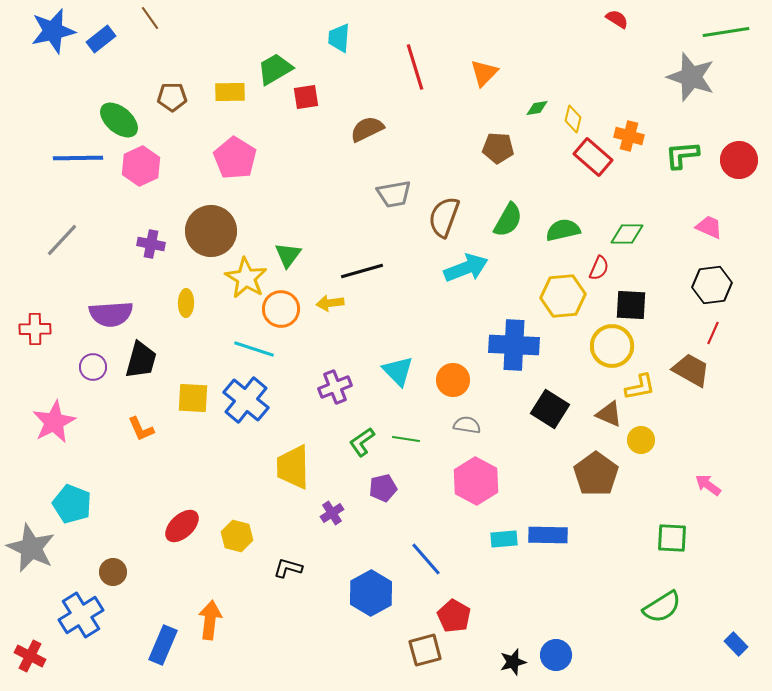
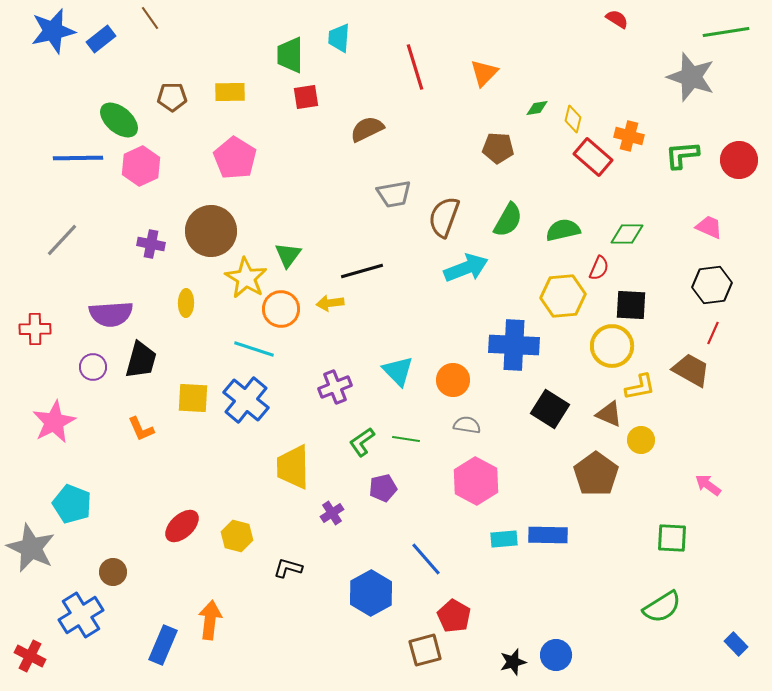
green trapezoid at (275, 69): moved 15 px right, 14 px up; rotated 60 degrees counterclockwise
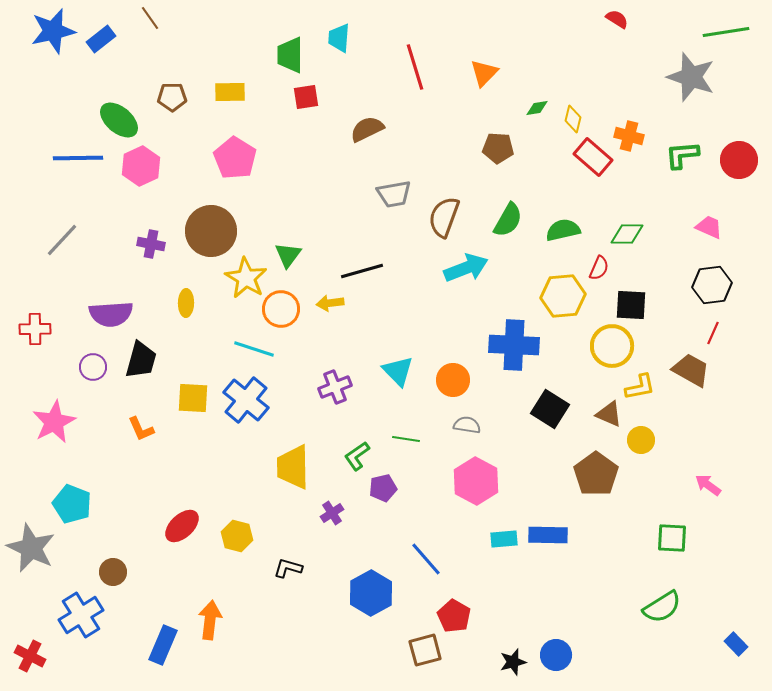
green L-shape at (362, 442): moved 5 px left, 14 px down
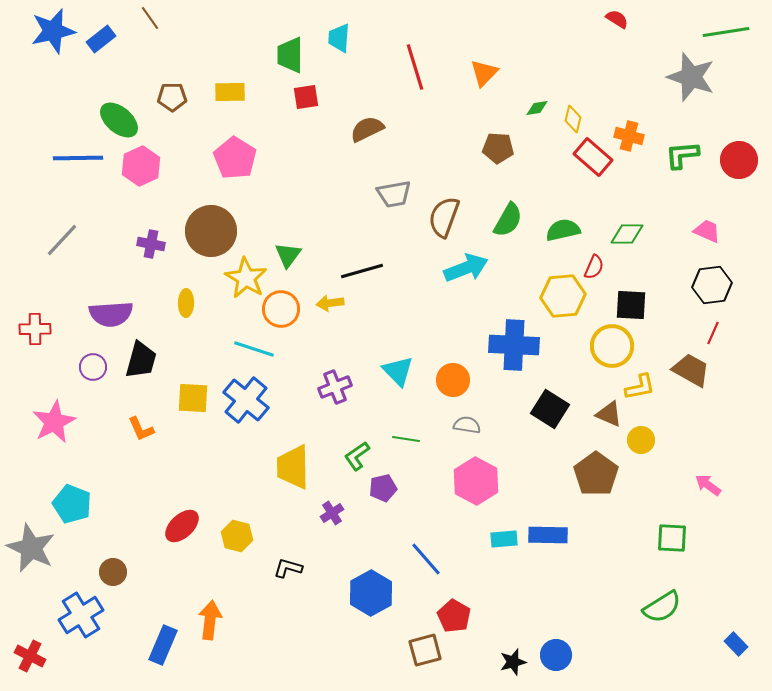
pink trapezoid at (709, 227): moved 2 px left, 4 px down
red semicircle at (599, 268): moved 5 px left, 1 px up
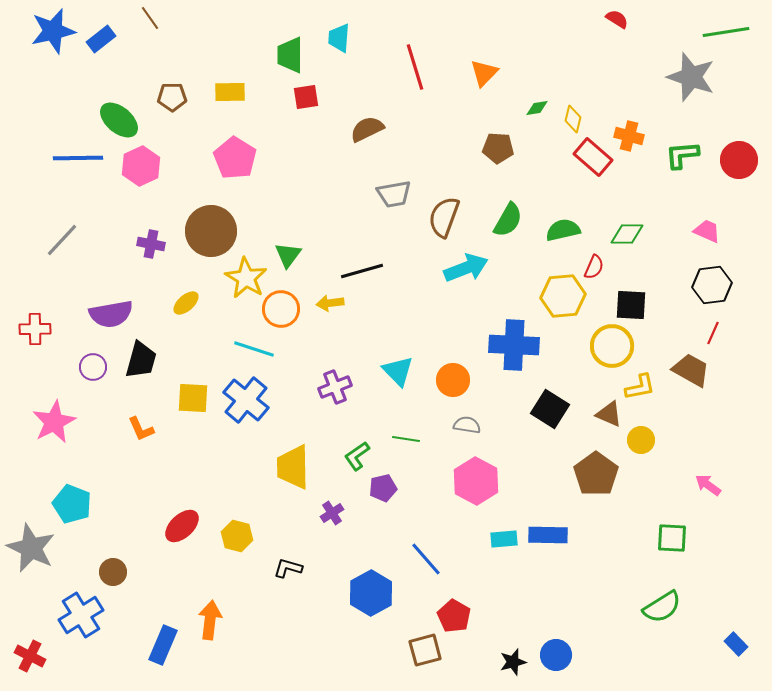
yellow ellipse at (186, 303): rotated 48 degrees clockwise
purple semicircle at (111, 314): rotated 6 degrees counterclockwise
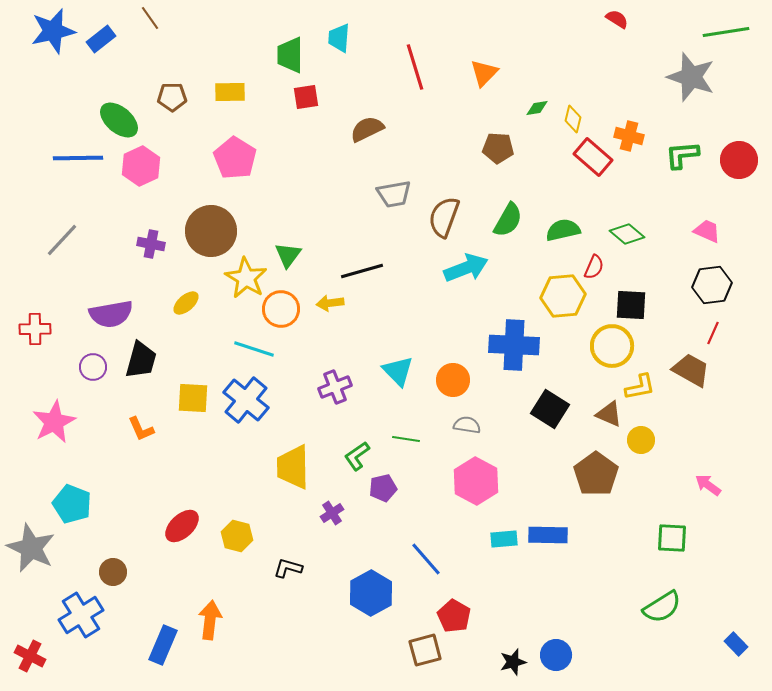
green diamond at (627, 234): rotated 40 degrees clockwise
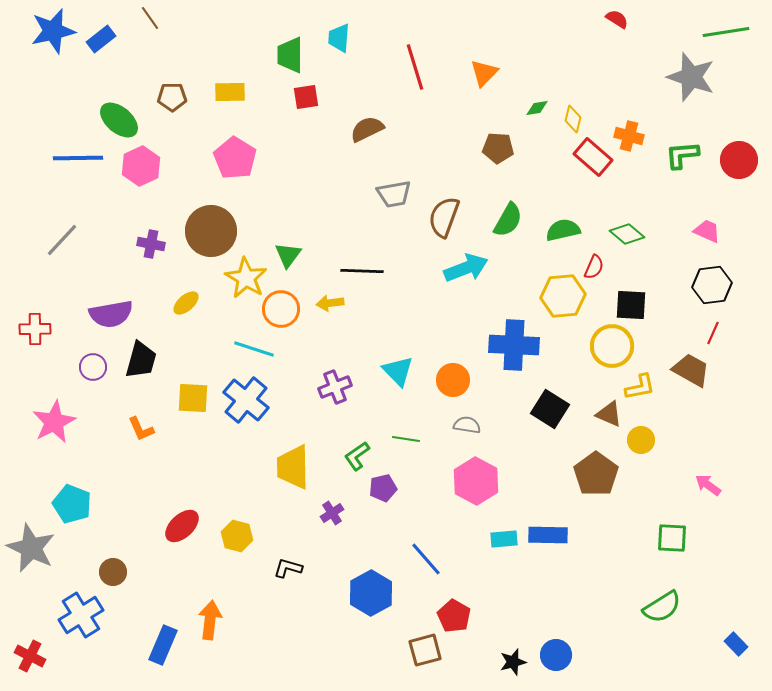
black line at (362, 271): rotated 18 degrees clockwise
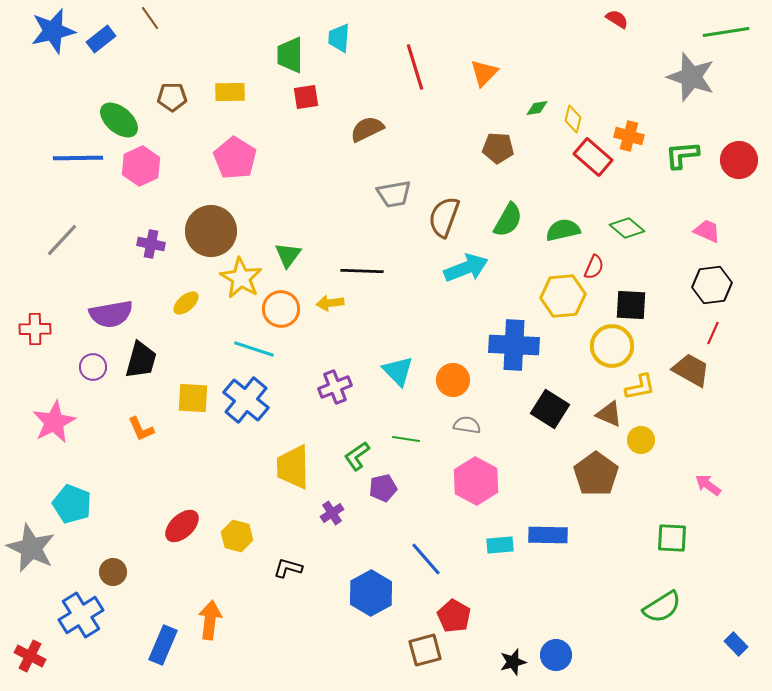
green diamond at (627, 234): moved 6 px up
yellow star at (246, 278): moved 5 px left
cyan rectangle at (504, 539): moved 4 px left, 6 px down
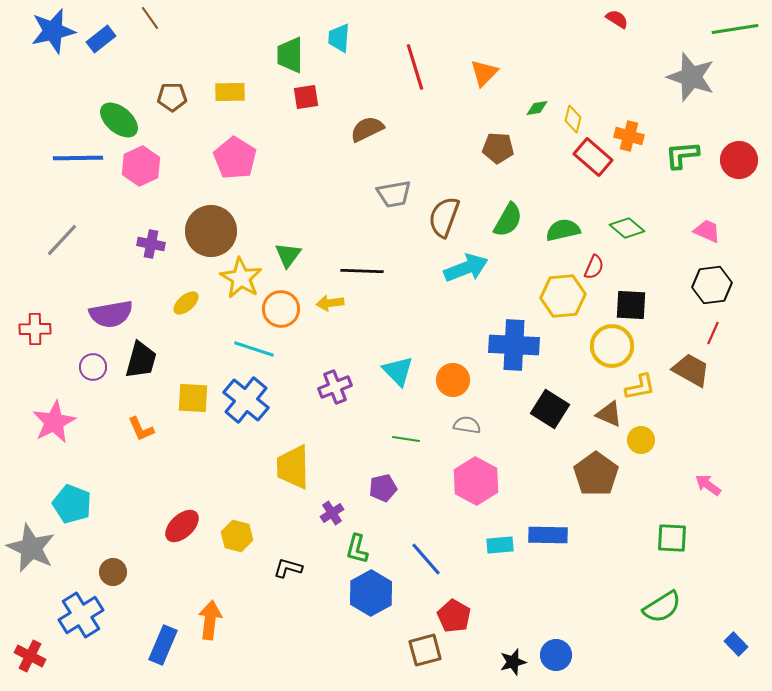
green line at (726, 32): moved 9 px right, 3 px up
green L-shape at (357, 456): moved 93 px down; rotated 40 degrees counterclockwise
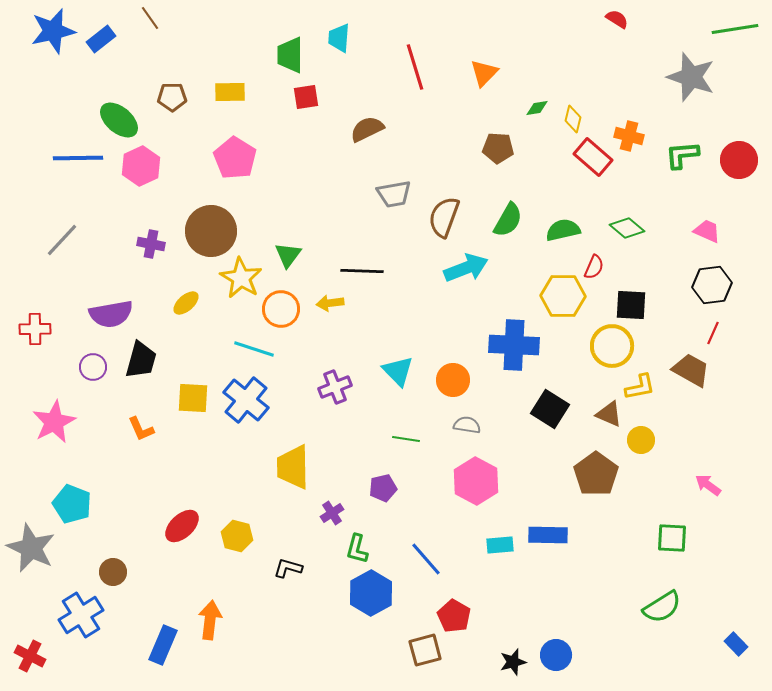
yellow hexagon at (563, 296): rotated 6 degrees clockwise
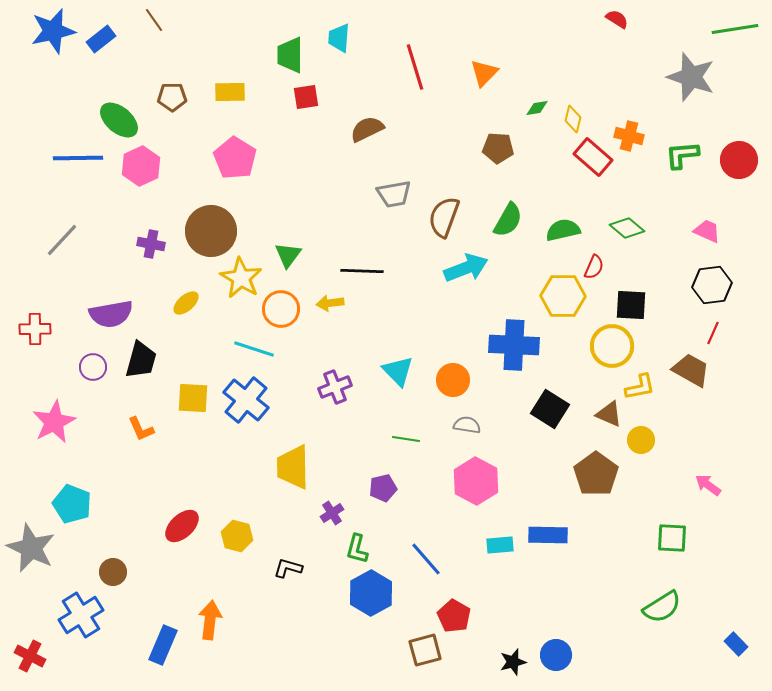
brown line at (150, 18): moved 4 px right, 2 px down
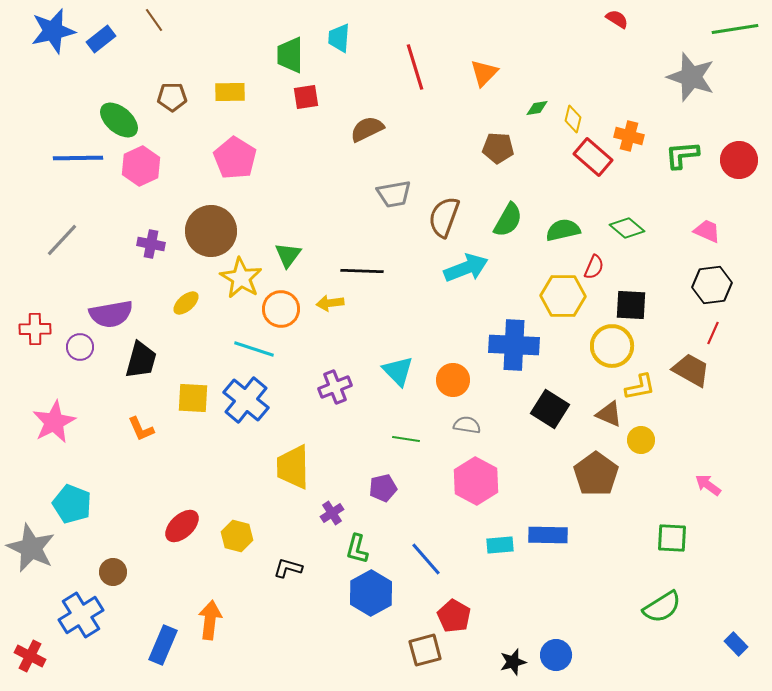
purple circle at (93, 367): moved 13 px left, 20 px up
